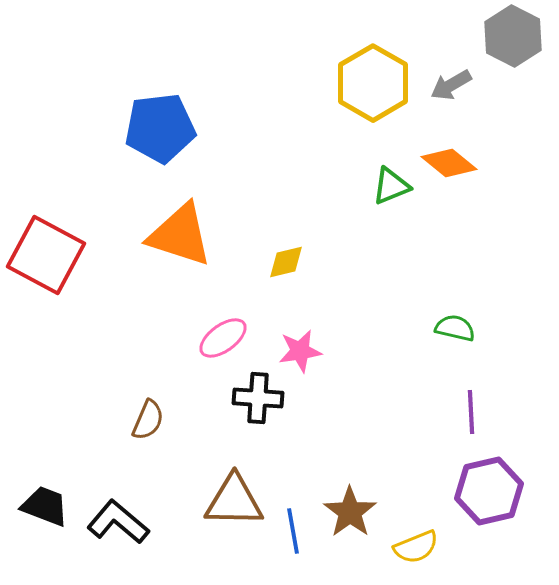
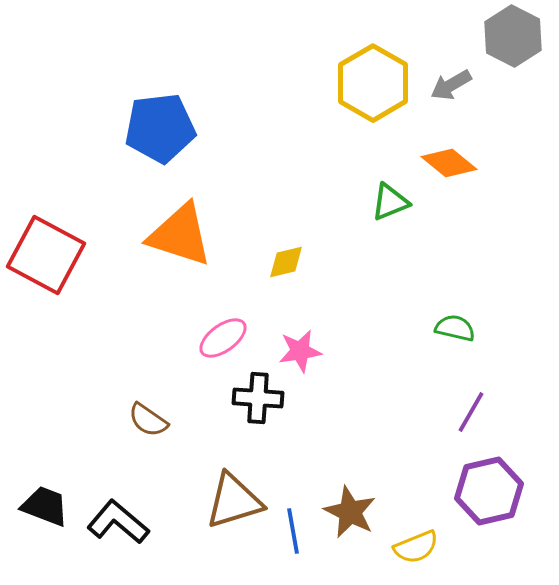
green triangle: moved 1 px left, 16 px down
purple line: rotated 33 degrees clockwise
brown semicircle: rotated 102 degrees clockwise
brown triangle: rotated 18 degrees counterclockwise
brown star: rotated 10 degrees counterclockwise
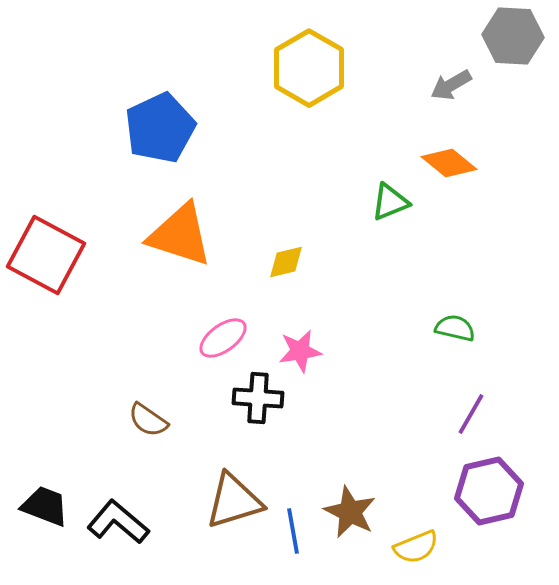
gray hexagon: rotated 24 degrees counterclockwise
yellow hexagon: moved 64 px left, 15 px up
blue pentagon: rotated 18 degrees counterclockwise
purple line: moved 2 px down
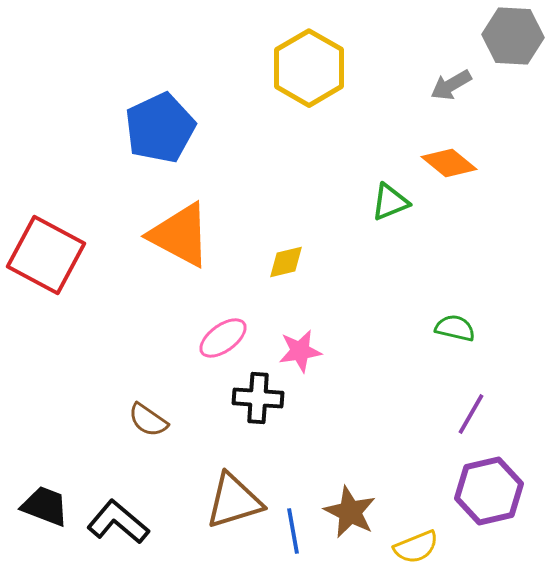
orange triangle: rotated 10 degrees clockwise
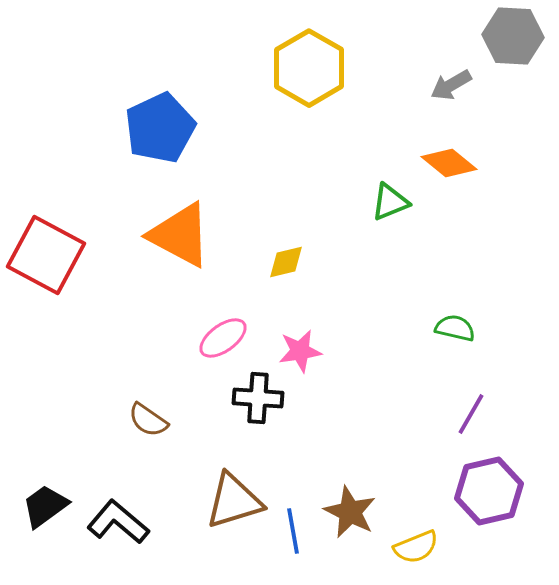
black trapezoid: rotated 57 degrees counterclockwise
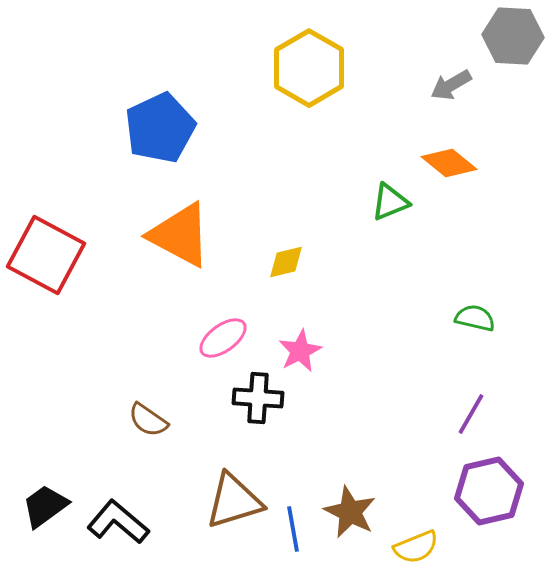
green semicircle: moved 20 px right, 10 px up
pink star: rotated 18 degrees counterclockwise
blue line: moved 2 px up
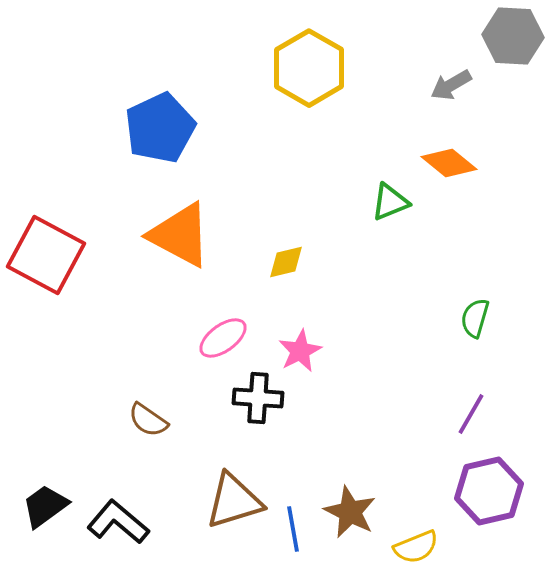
green semicircle: rotated 87 degrees counterclockwise
